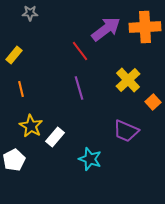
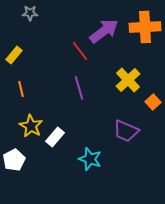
purple arrow: moved 2 px left, 2 px down
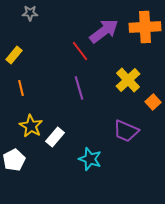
orange line: moved 1 px up
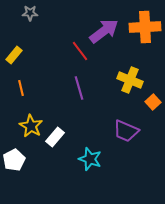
yellow cross: moved 2 px right; rotated 25 degrees counterclockwise
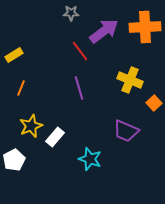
gray star: moved 41 px right
yellow rectangle: rotated 18 degrees clockwise
orange line: rotated 35 degrees clockwise
orange square: moved 1 px right, 1 px down
yellow star: rotated 20 degrees clockwise
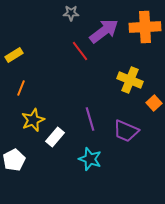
purple line: moved 11 px right, 31 px down
yellow star: moved 2 px right, 6 px up
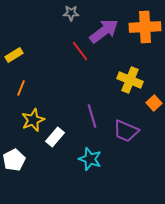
purple line: moved 2 px right, 3 px up
